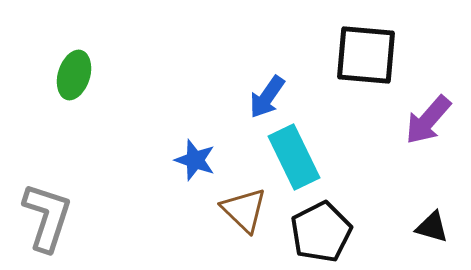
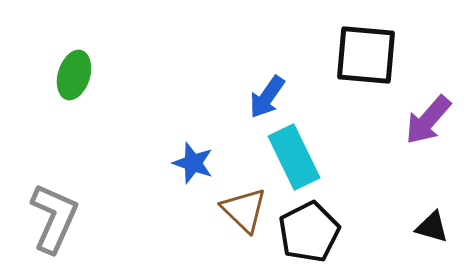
blue star: moved 2 px left, 3 px down
gray L-shape: moved 7 px right, 1 px down; rotated 6 degrees clockwise
black pentagon: moved 12 px left
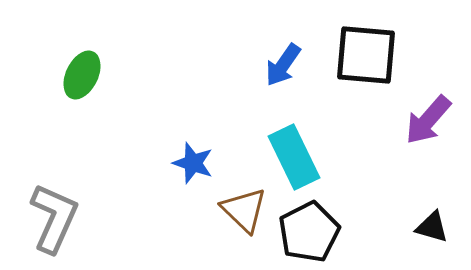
green ellipse: moved 8 px right; rotated 9 degrees clockwise
blue arrow: moved 16 px right, 32 px up
